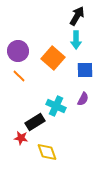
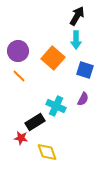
blue square: rotated 18 degrees clockwise
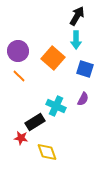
blue square: moved 1 px up
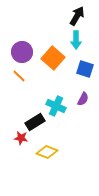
purple circle: moved 4 px right, 1 px down
yellow diamond: rotated 50 degrees counterclockwise
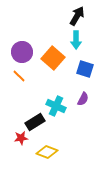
red star: rotated 16 degrees counterclockwise
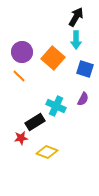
black arrow: moved 1 px left, 1 px down
